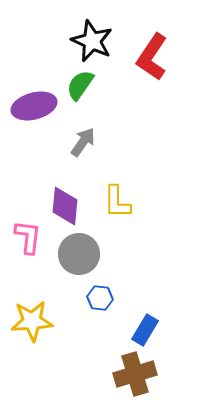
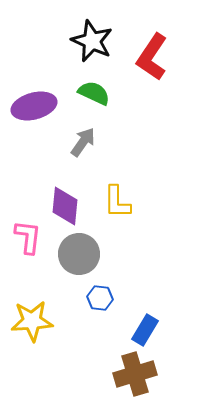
green semicircle: moved 14 px right, 8 px down; rotated 80 degrees clockwise
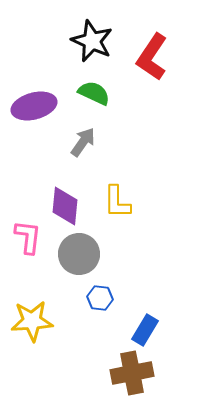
brown cross: moved 3 px left, 1 px up; rotated 6 degrees clockwise
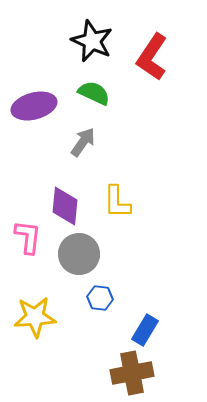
yellow star: moved 3 px right, 4 px up
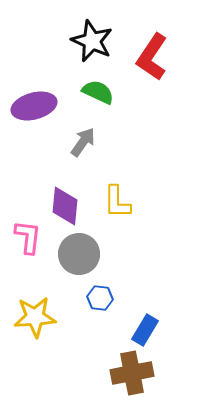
green semicircle: moved 4 px right, 1 px up
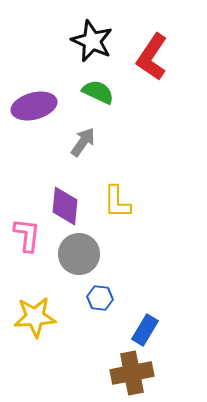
pink L-shape: moved 1 px left, 2 px up
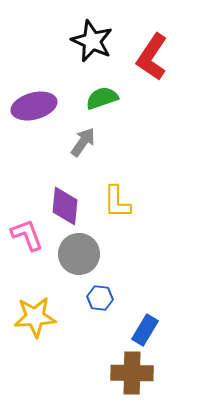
green semicircle: moved 4 px right, 6 px down; rotated 44 degrees counterclockwise
pink L-shape: rotated 27 degrees counterclockwise
brown cross: rotated 12 degrees clockwise
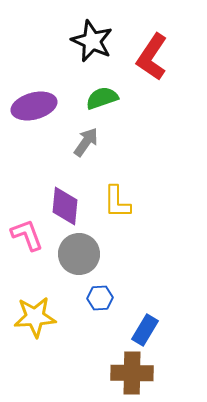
gray arrow: moved 3 px right
blue hexagon: rotated 10 degrees counterclockwise
